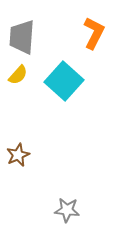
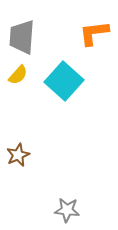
orange L-shape: rotated 124 degrees counterclockwise
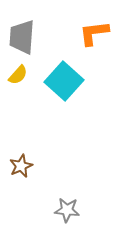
brown star: moved 3 px right, 11 px down
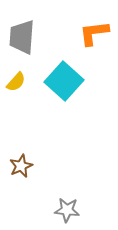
yellow semicircle: moved 2 px left, 7 px down
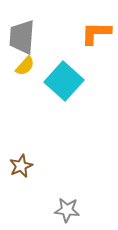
orange L-shape: moved 2 px right; rotated 8 degrees clockwise
yellow semicircle: moved 9 px right, 16 px up
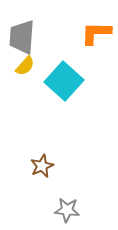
brown star: moved 21 px right
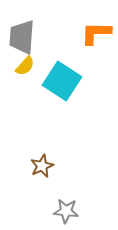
cyan square: moved 2 px left; rotated 9 degrees counterclockwise
gray star: moved 1 px left, 1 px down
